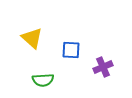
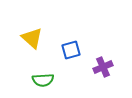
blue square: rotated 18 degrees counterclockwise
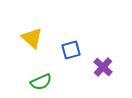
purple cross: rotated 24 degrees counterclockwise
green semicircle: moved 2 px left, 2 px down; rotated 20 degrees counterclockwise
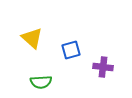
purple cross: rotated 36 degrees counterclockwise
green semicircle: rotated 20 degrees clockwise
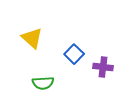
blue square: moved 3 px right, 4 px down; rotated 30 degrees counterclockwise
green semicircle: moved 2 px right, 1 px down
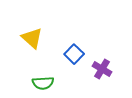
purple cross: moved 1 px left, 2 px down; rotated 24 degrees clockwise
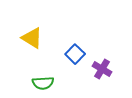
yellow triangle: rotated 10 degrees counterclockwise
blue square: moved 1 px right
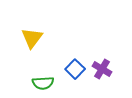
yellow triangle: rotated 35 degrees clockwise
blue square: moved 15 px down
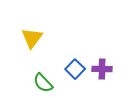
purple cross: rotated 30 degrees counterclockwise
green semicircle: rotated 50 degrees clockwise
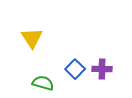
yellow triangle: rotated 10 degrees counterclockwise
green semicircle: rotated 150 degrees clockwise
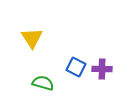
blue square: moved 1 px right, 2 px up; rotated 18 degrees counterclockwise
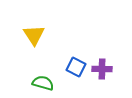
yellow triangle: moved 2 px right, 3 px up
